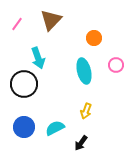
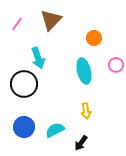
yellow arrow: rotated 28 degrees counterclockwise
cyan semicircle: moved 2 px down
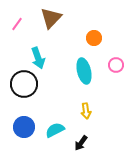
brown triangle: moved 2 px up
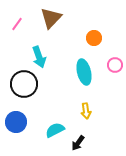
cyan arrow: moved 1 px right, 1 px up
pink circle: moved 1 px left
cyan ellipse: moved 1 px down
blue circle: moved 8 px left, 5 px up
black arrow: moved 3 px left
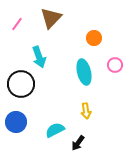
black circle: moved 3 px left
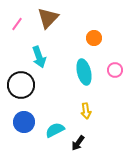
brown triangle: moved 3 px left
pink circle: moved 5 px down
black circle: moved 1 px down
blue circle: moved 8 px right
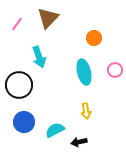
black circle: moved 2 px left
black arrow: moved 1 px right, 1 px up; rotated 42 degrees clockwise
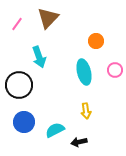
orange circle: moved 2 px right, 3 px down
